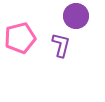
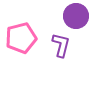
pink pentagon: moved 1 px right
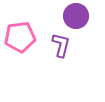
pink pentagon: moved 1 px left, 1 px up; rotated 8 degrees clockwise
